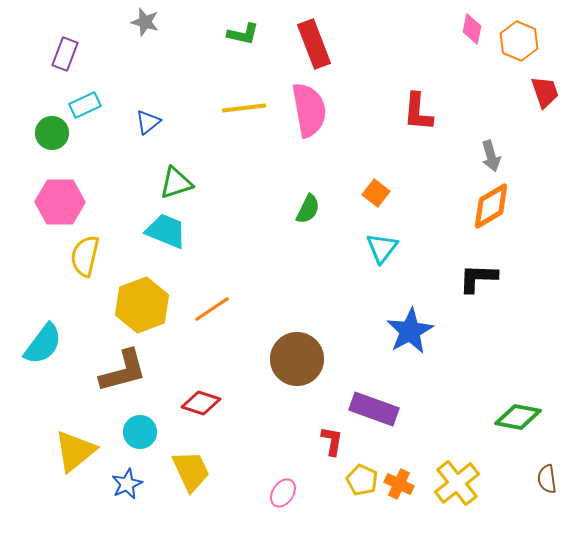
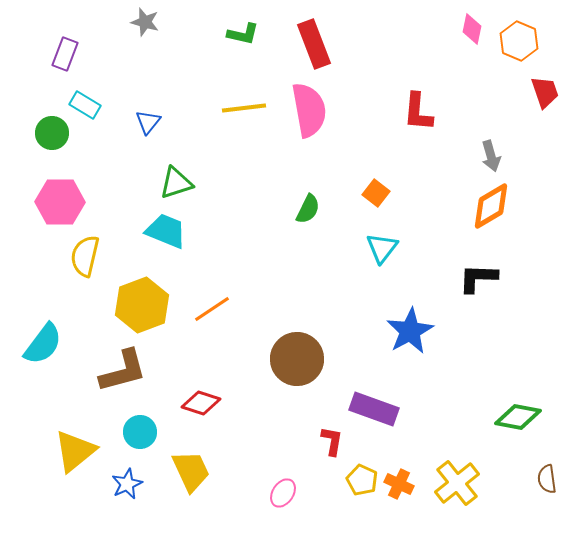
cyan rectangle at (85, 105): rotated 56 degrees clockwise
blue triangle at (148, 122): rotated 12 degrees counterclockwise
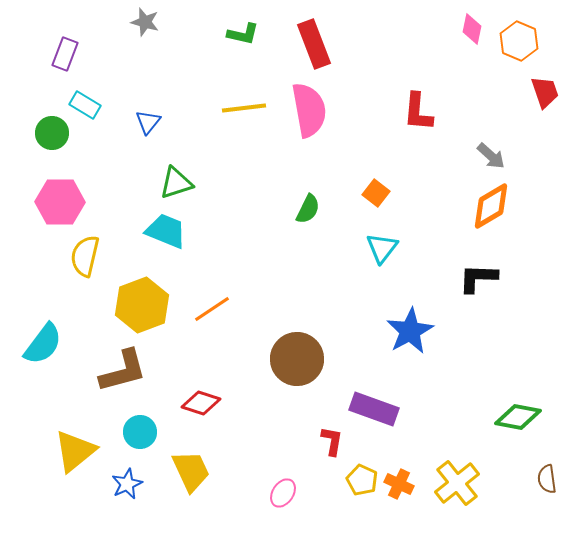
gray arrow at (491, 156): rotated 32 degrees counterclockwise
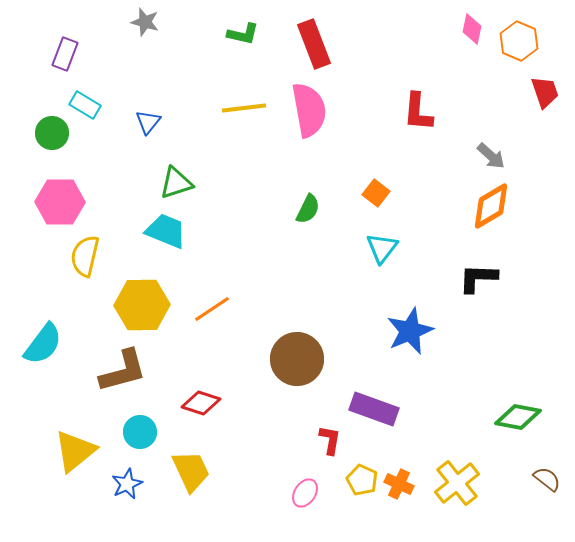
yellow hexagon at (142, 305): rotated 20 degrees clockwise
blue star at (410, 331): rotated 6 degrees clockwise
red L-shape at (332, 441): moved 2 px left, 1 px up
brown semicircle at (547, 479): rotated 136 degrees clockwise
pink ellipse at (283, 493): moved 22 px right
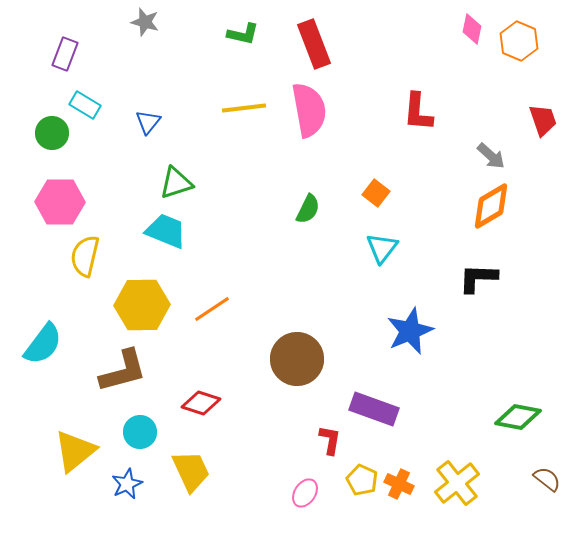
red trapezoid at (545, 92): moved 2 px left, 28 px down
